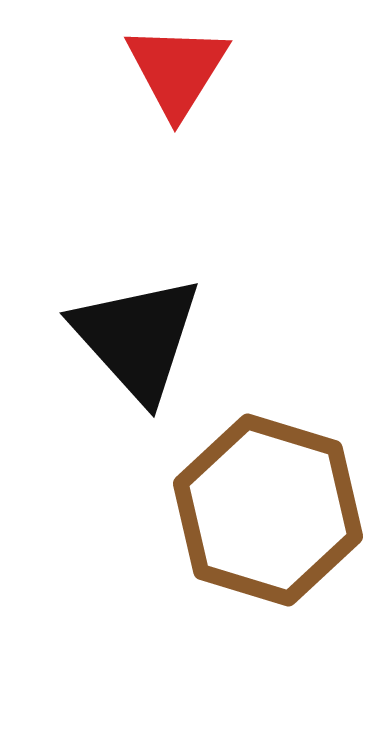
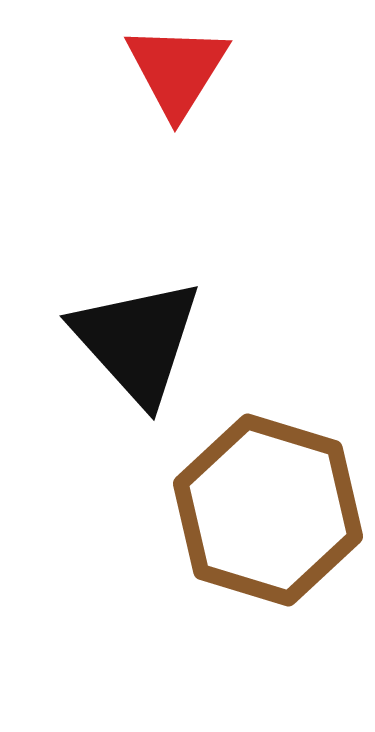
black triangle: moved 3 px down
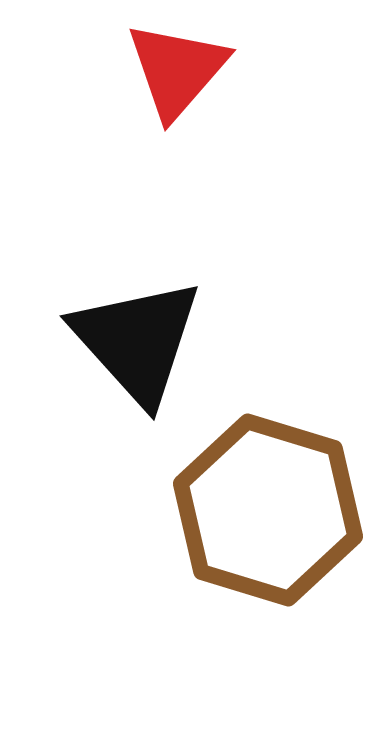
red triangle: rotated 9 degrees clockwise
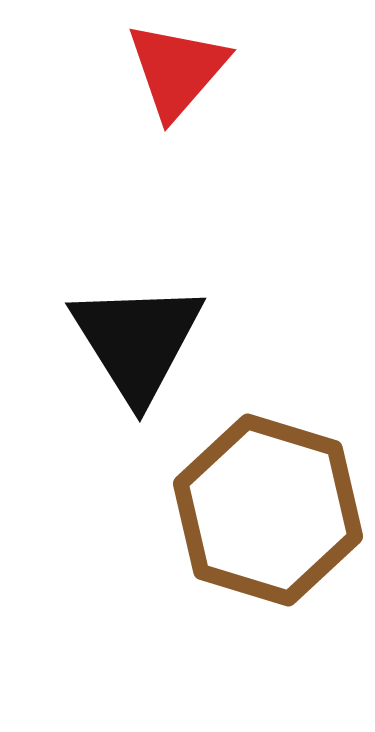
black triangle: rotated 10 degrees clockwise
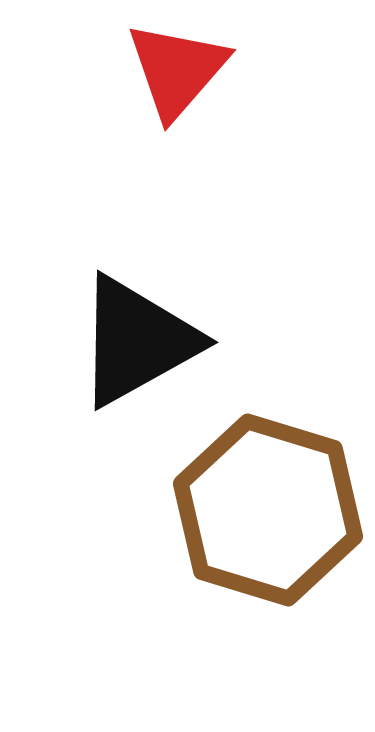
black triangle: rotated 33 degrees clockwise
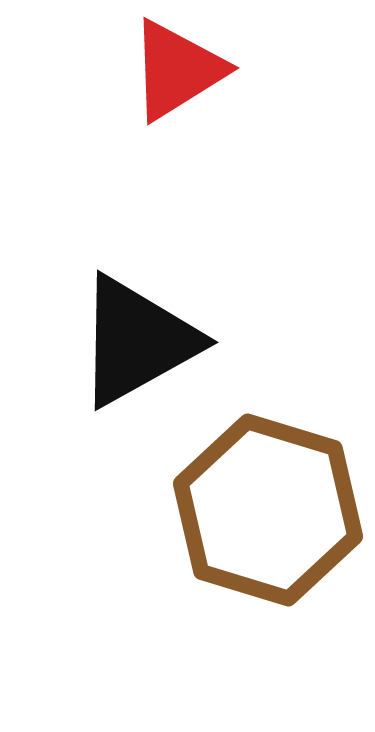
red triangle: rotated 17 degrees clockwise
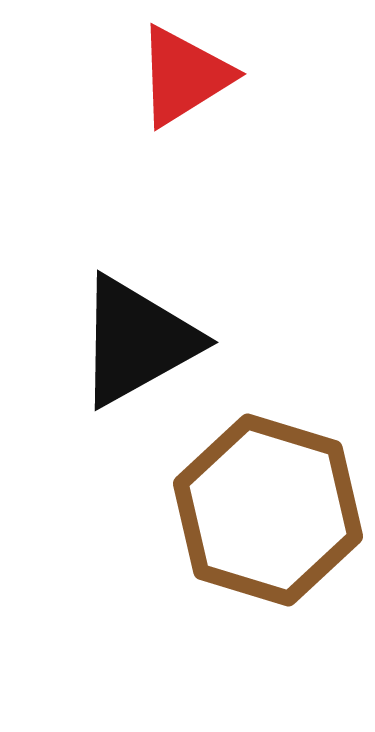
red triangle: moved 7 px right, 6 px down
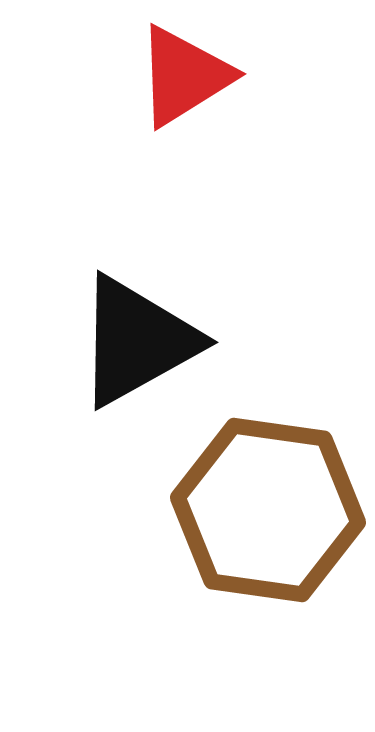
brown hexagon: rotated 9 degrees counterclockwise
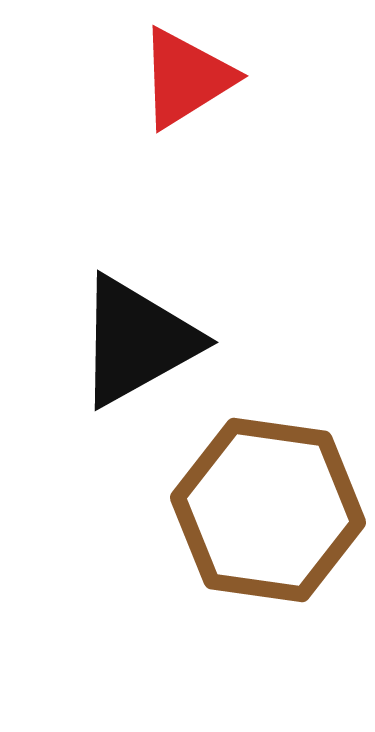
red triangle: moved 2 px right, 2 px down
